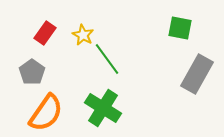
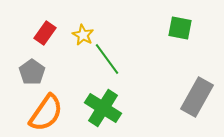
gray rectangle: moved 23 px down
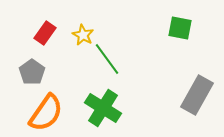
gray rectangle: moved 2 px up
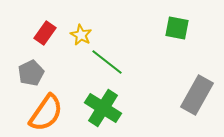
green square: moved 3 px left
yellow star: moved 2 px left
green line: moved 3 px down; rotated 16 degrees counterclockwise
gray pentagon: moved 1 px left, 1 px down; rotated 10 degrees clockwise
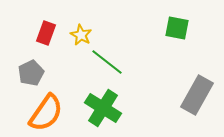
red rectangle: moved 1 px right; rotated 15 degrees counterclockwise
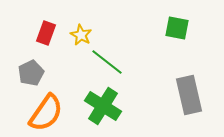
gray rectangle: moved 8 px left; rotated 42 degrees counterclockwise
green cross: moved 2 px up
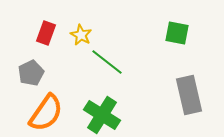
green square: moved 5 px down
green cross: moved 1 px left, 9 px down
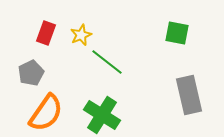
yellow star: rotated 20 degrees clockwise
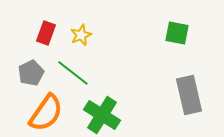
green line: moved 34 px left, 11 px down
